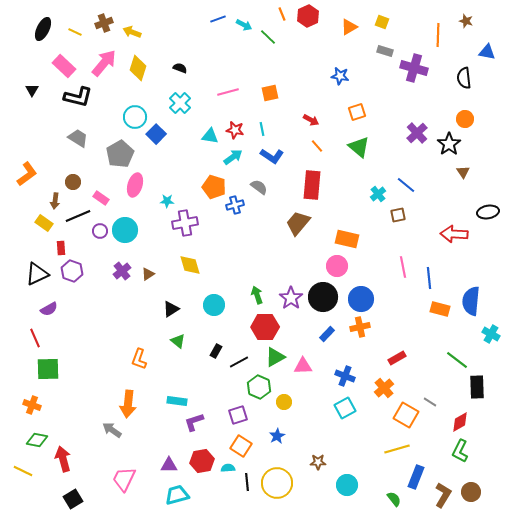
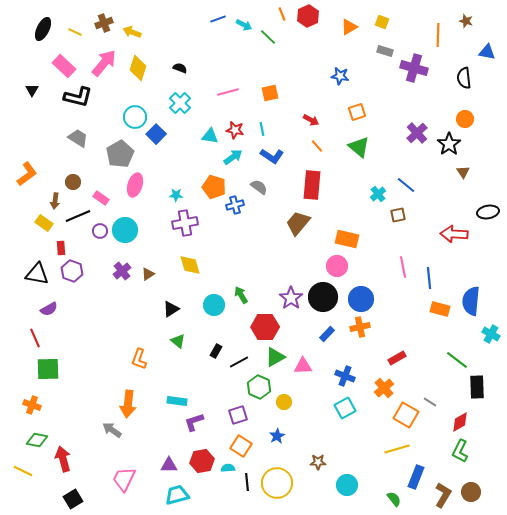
cyan star at (167, 201): moved 9 px right, 6 px up
black triangle at (37, 274): rotated 35 degrees clockwise
green arrow at (257, 295): moved 16 px left; rotated 12 degrees counterclockwise
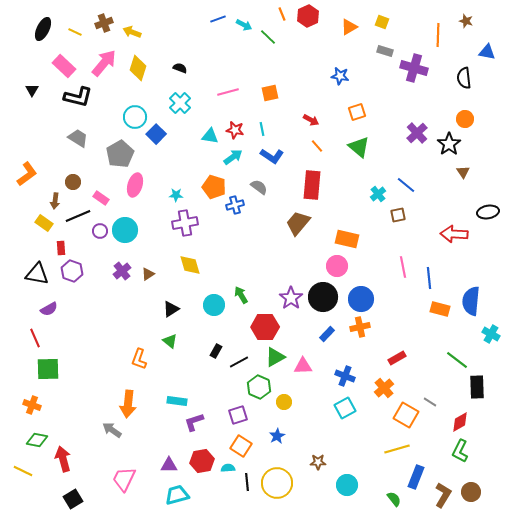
green triangle at (178, 341): moved 8 px left
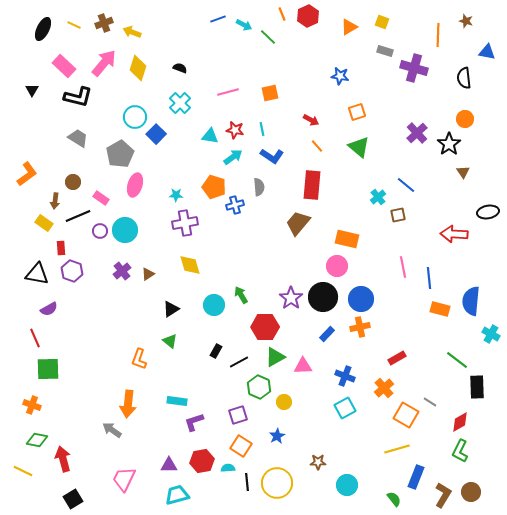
yellow line at (75, 32): moved 1 px left, 7 px up
gray semicircle at (259, 187): rotated 48 degrees clockwise
cyan cross at (378, 194): moved 3 px down
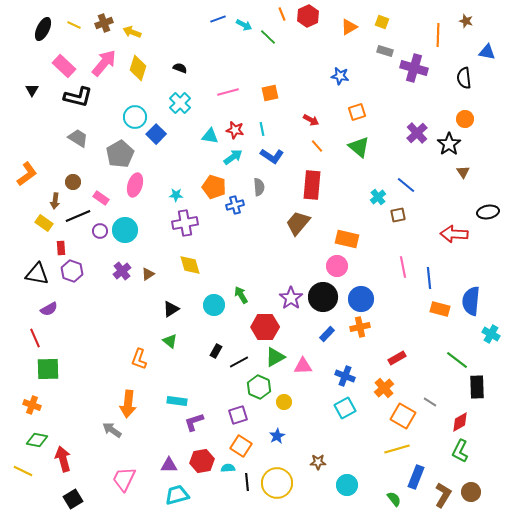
orange square at (406, 415): moved 3 px left, 1 px down
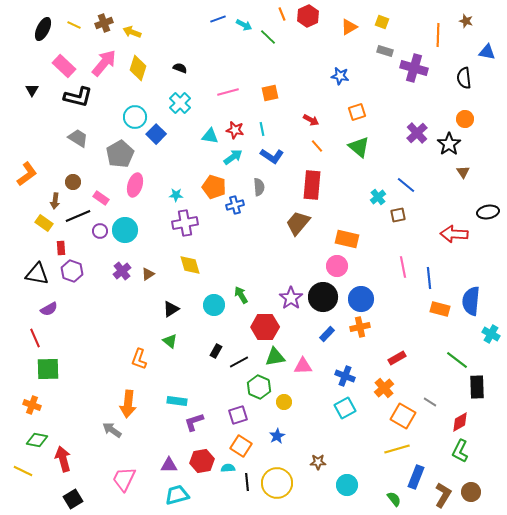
green triangle at (275, 357): rotated 20 degrees clockwise
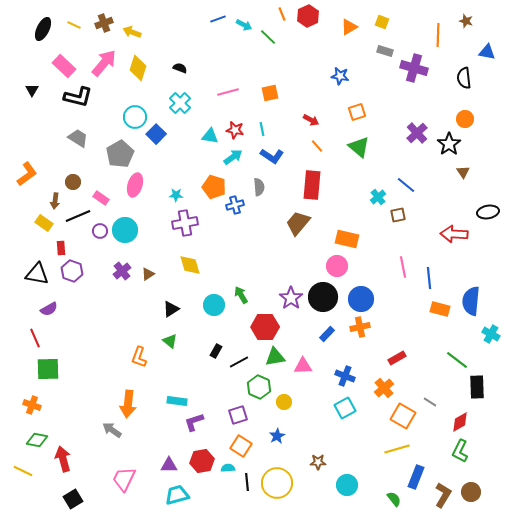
orange L-shape at (139, 359): moved 2 px up
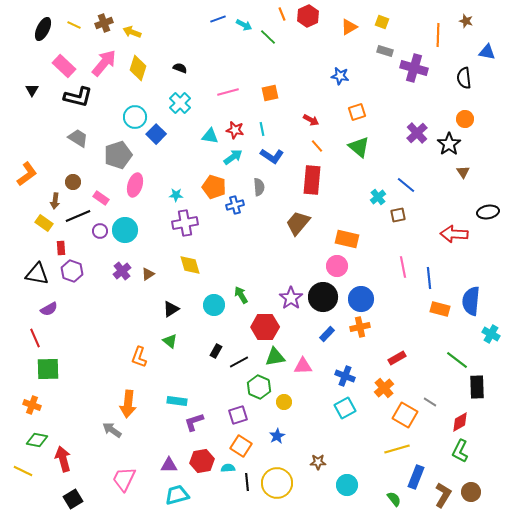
gray pentagon at (120, 154): moved 2 px left, 1 px down; rotated 12 degrees clockwise
red rectangle at (312, 185): moved 5 px up
orange square at (403, 416): moved 2 px right, 1 px up
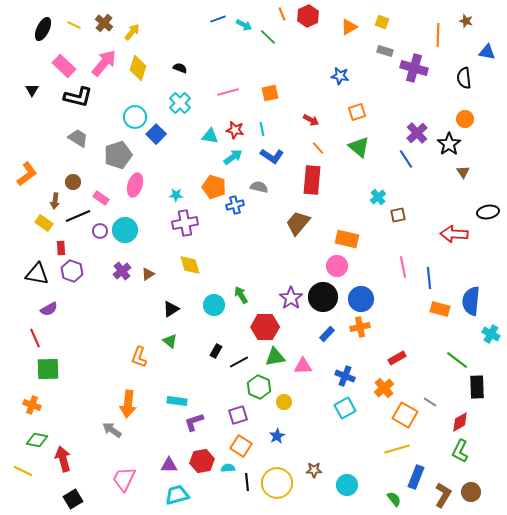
brown cross at (104, 23): rotated 30 degrees counterclockwise
yellow arrow at (132, 32): rotated 108 degrees clockwise
orange line at (317, 146): moved 1 px right, 2 px down
blue line at (406, 185): moved 26 px up; rotated 18 degrees clockwise
gray semicircle at (259, 187): rotated 72 degrees counterclockwise
brown star at (318, 462): moved 4 px left, 8 px down
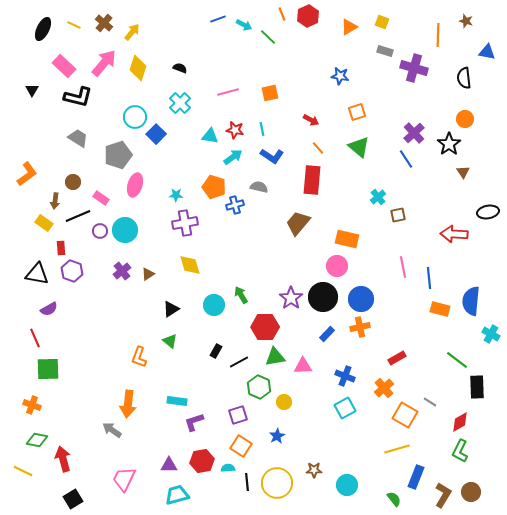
purple cross at (417, 133): moved 3 px left
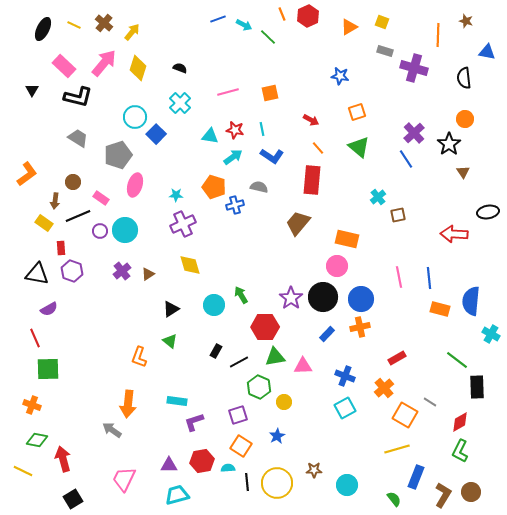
purple cross at (185, 223): moved 2 px left, 1 px down; rotated 15 degrees counterclockwise
pink line at (403, 267): moved 4 px left, 10 px down
